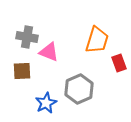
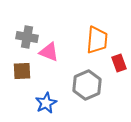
orange trapezoid: rotated 12 degrees counterclockwise
gray hexagon: moved 8 px right, 4 px up
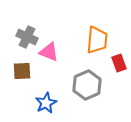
gray cross: rotated 15 degrees clockwise
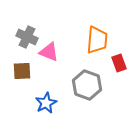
gray hexagon: rotated 16 degrees counterclockwise
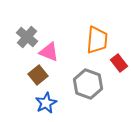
gray cross: rotated 15 degrees clockwise
red rectangle: rotated 18 degrees counterclockwise
brown square: moved 16 px right, 4 px down; rotated 36 degrees counterclockwise
gray hexagon: moved 1 px right, 1 px up
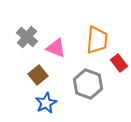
pink triangle: moved 7 px right, 4 px up
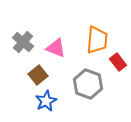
gray cross: moved 4 px left, 5 px down
red rectangle: moved 1 px left, 1 px up
blue star: moved 2 px up
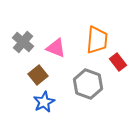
blue star: moved 2 px left, 1 px down
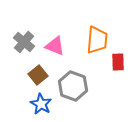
gray cross: moved 1 px right
pink triangle: moved 1 px left, 2 px up
red rectangle: rotated 36 degrees clockwise
gray hexagon: moved 15 px left, 2 px down
blue star: moved 3 px left, 2 px down; rotated 15 degrees counterclockwise
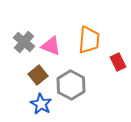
orange trapezoid: moved 8 px left
pink triangle: moved 4 px left
red rectangle: rotated 24 degrees counterclockwise
gray hexagon: moved 2 px left, 1 px up; rotated 8 degrees clockwise
